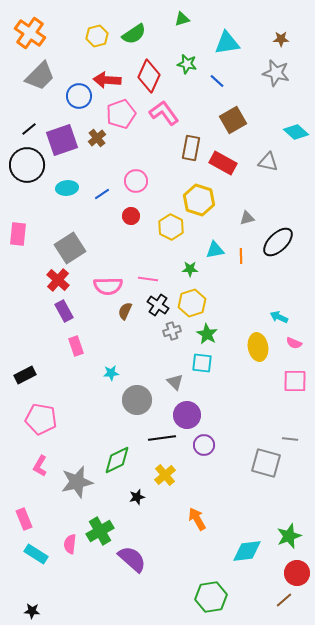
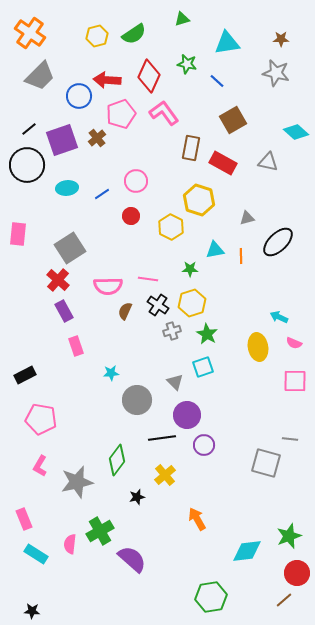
cyan square at (202, 363): moved 1 px right, 4 px down; rotated 25 degrees counterclockwise
green diamond at (117, 460): rotated 28 degrees counterclockwise
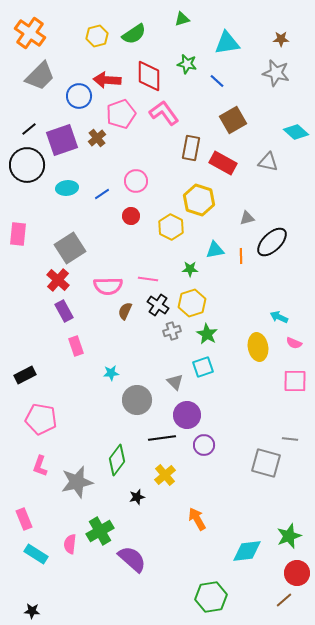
red diamond at (149, 76): rotated 24 degrees counterclockwise
black ellipse at (278, 242): moved 6 px left
pink L-shape at (40, 466): rotated 10 degrees counterclockwise
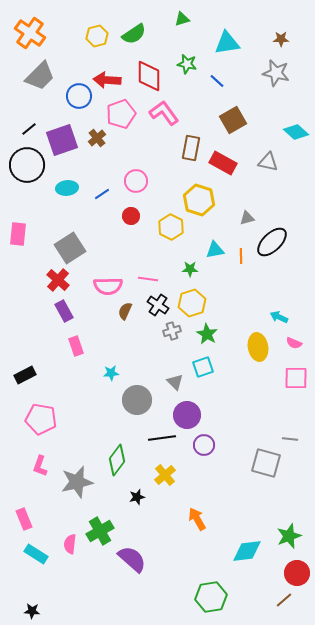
pink square at (295, 381): moved 1 px right, 3 px up
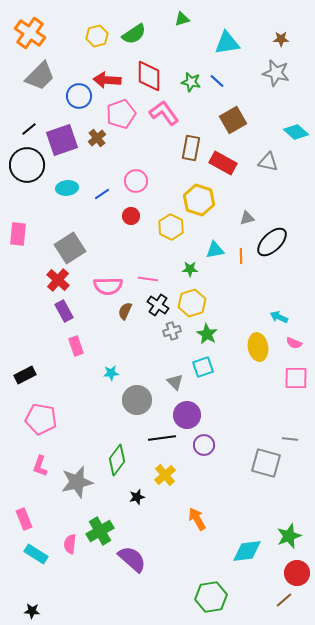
green star at (187, 64): moved 4 px right, 18 px down
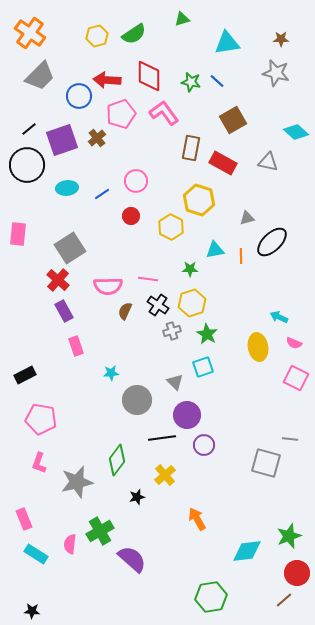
pink square at (296, 378): rotated 25 degrees clockwise
pink L-shape at (40, 466): moved 1 px left, 3 px up
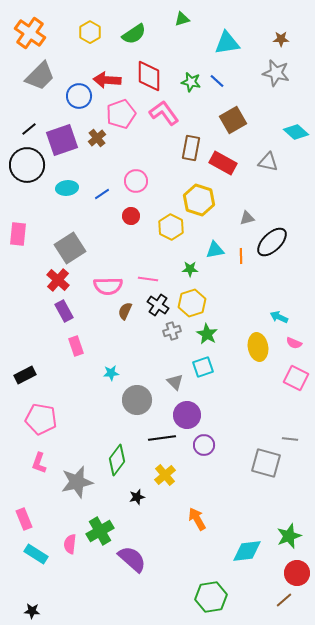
yellow hexagon at (97, 36): moved 7 px left, 4 px up; rotated 15 degrees counterclockwise
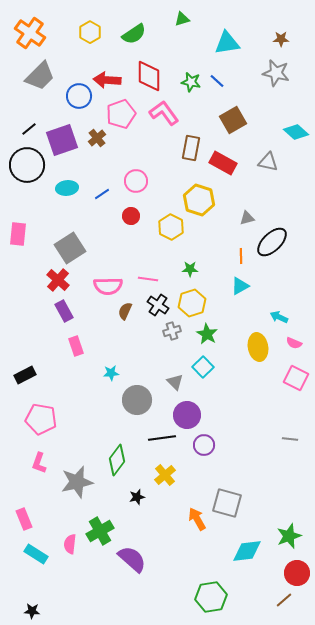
cyan triangle at (215, 250): moved 25 px right, 36 px down; rotated 18 degrees counterclockwise
cyan square at (203, 367): rotated 25 degrees counterclockwise
gray square at (266, 463): moved 39 px left, 40 px down
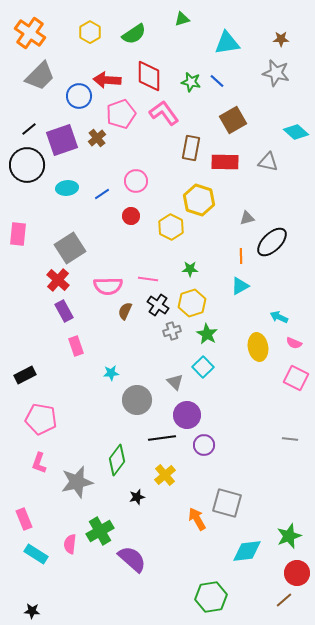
red rectangle at (223, 163): moved 2 px right, 1 px up; rotated 28 degrees counterclockwise
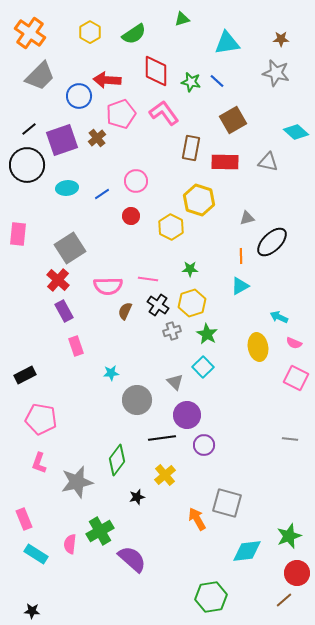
red diamond at (149, 76): moved 7 px right, 5 px up
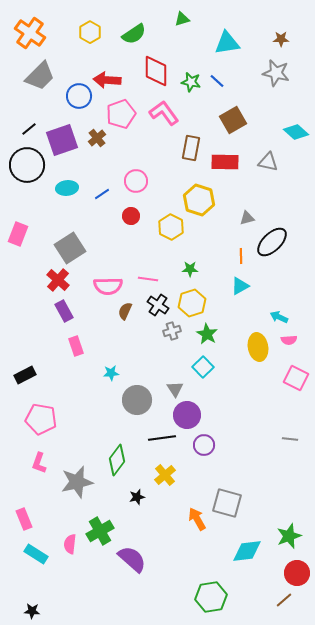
pink rectangle at (18, 234): rotated 15 degrees clockwise
pink semicircle at (294, 343): moved 5 px left, 3 px up; rotated 28 degrees counterclockwise
gray triangle at (175, 382): moved 7 px down; rotated 12 degrees clockwise
